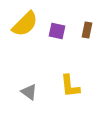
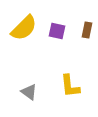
yellow semicircle: moved 1 px left, 4 px down
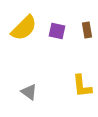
brown rectangle: rotated 21 degrees counterclockwise
yellow L-shape: moved 12 px right
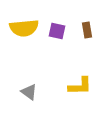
yellow semicircle: rotated 40 degrees clockwise
yellow L-shape: moved 2 px left; rotated 85 degrees counterclockwise
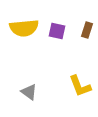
brown rectangle: rotated 28 degrees clockwise
yellow L-shape: rotated 70 degrees clockwise
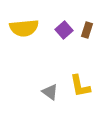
purple square: moved 7 px right, 1 px up; rotated 36 degrees clockwise
yellow L-shape: rotated 10 degrees clockwise
gray triangle: moved 21 px right
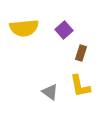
brown rectangle: moved 6 px left, 23 px down
